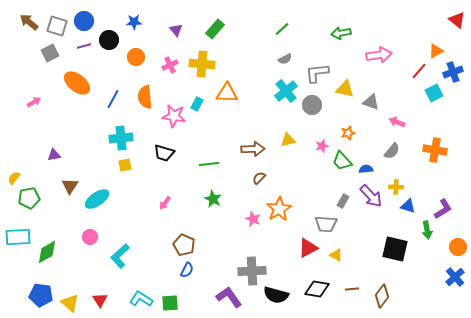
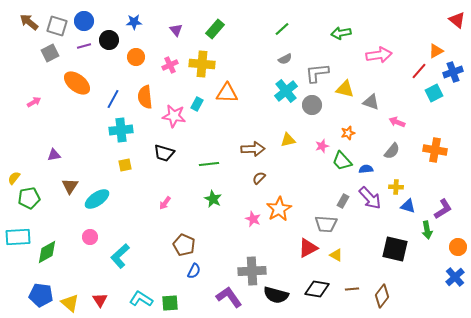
cyan cross at (121, 138): moved 8 px up
purple arrow at (371, 196): moved 1 px left, 2 px down
blue semicircle at (187, 270): moved 7 px right, 1 px down
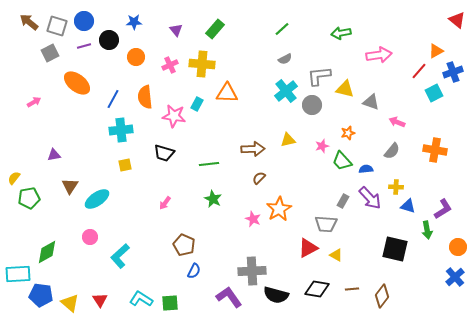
gray L-shape at (317, 73): moved 2 px right, 3 px down
cyan rectangle at (18, 237): moved 37 px down
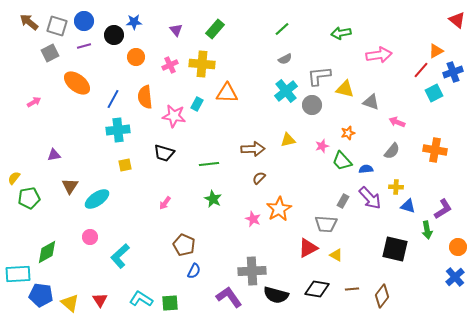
black circle at (109, 40): moved 5 px right, 5 px up
red line at (419, 71): moved 2 px right, 1 px up
cyan cross at (121, 130): moved 3 px left
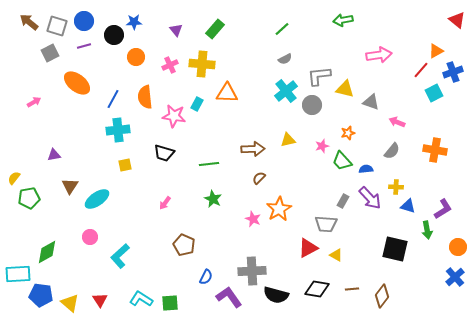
green arrow at (341, 33): moved 2 px right, 13 px up
blue semicircle at (194, 271): moved 12 px right, 6 px down
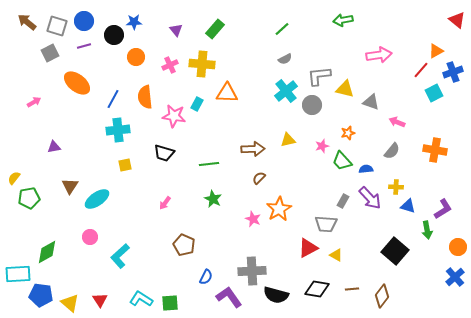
brown arrow at (29, 22): moved 2 px left
purple triangle at (54, 155): moved 8 px up
black square at (395, 249): moved 2 px down; rotated 28 degrees clockwise
